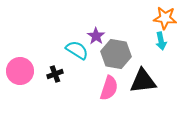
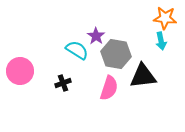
black cross: moved 8 px right, 9 px down
black triangle: moved 5 px up
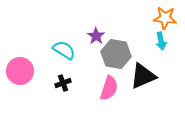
cyan semicircle: moved 13 px left
black triangle: rotated 16 degrees counterclockwise
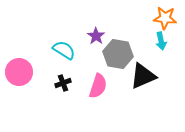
gray hexagon: moved 2 px right
pink circle: moved 1 px left, 1 px down
pink semicircle: moved 11 px left, 2 px up
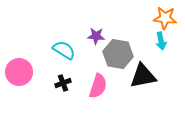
purple star: rotated 30 degrees counterclockwise
black triangle: rotated 12 degrees clockwise
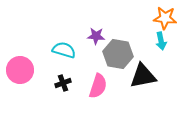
cyan semicircle: rotated 15 degrees counterclockwise
pink circle: moved 1 px right, 2 px up
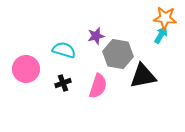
purple star: rotated 18 degrees counterclockwise
cyan arrow: moved 6 px up; rotated 138 degrees counterclockwise
pink circle: moved 6 px right, 1 px up
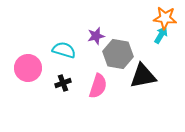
pink circle: moved 2 px right, 1 px up
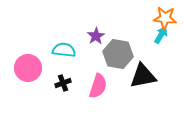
purple star: rotated 18 degrees counterclockwise
cyan semicircle: rotated 10 degrees counterclockwise
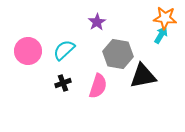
purple star: moved 1 px right, 14 px up
cyan semicircle: rotated 50 degrees counterclockwise
pink circle: moved 17 px up
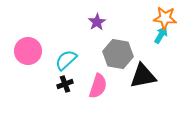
cyan semicircle: moved 2 px right, 10 px down
black cross: moved 2 px right, 1 px down
